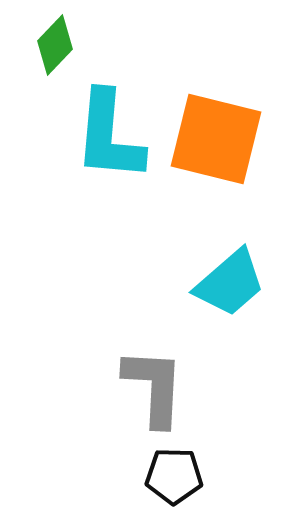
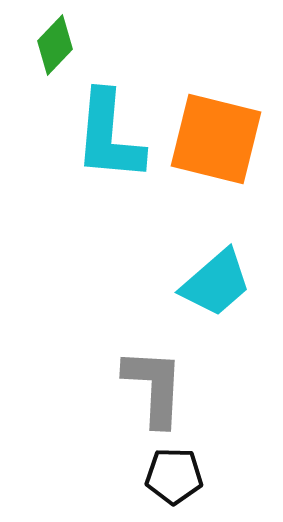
cyan trapezoid: moved 14 px left
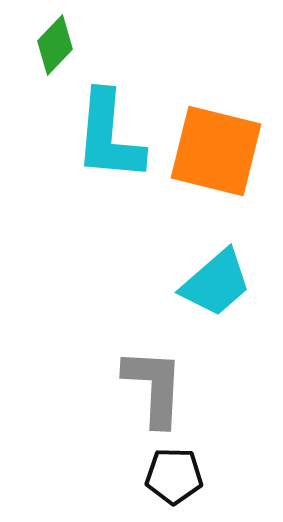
orange square: moved 12 px down
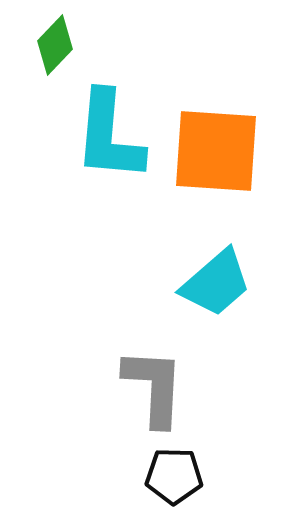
orange square: rotated 10 degrees counterclockwise
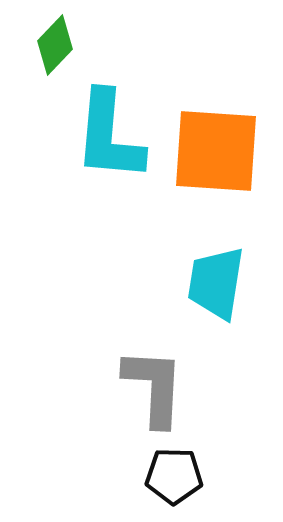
cyan trapezoid: rotated 140 degrees clockwise
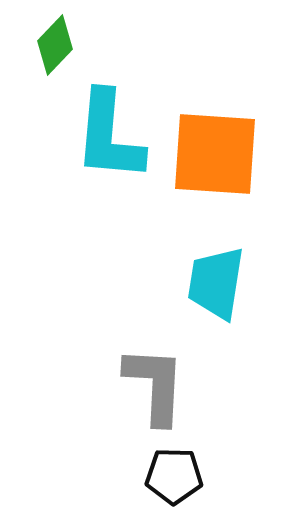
orange square: moved 1 px left, 3 px down
gray L-shape: moved 1 px right, 2 px up
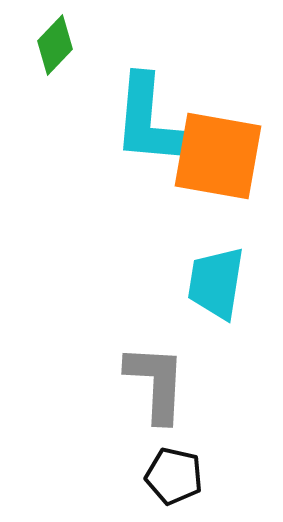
cyan L-shape: moved 39 px right, 16 px up
orange square: moved 3 px right, 2 px down; rotated 6 degrees clockwise
gray L-shape: moved 1 px right, 2 px up
black pentagon: rotated 12 degrees clockwise
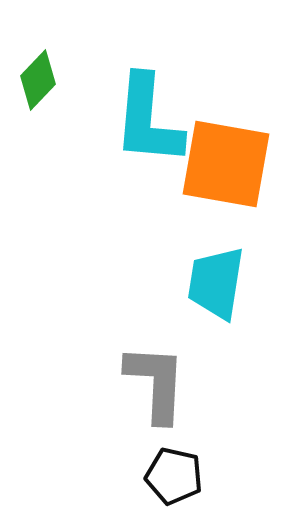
green diamond: moved 17 px left, 35 px down
orange square: moved 8 px right, 8 px down
